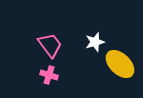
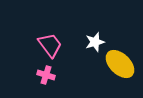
pink cross: moved 3 px left
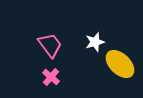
pink cross: moved 5 px right, 2 px down; rotated 24 degrees clockwise
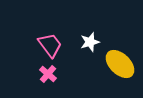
white star: moved 5 px left
pink cross: moved 3 px left, 3 px up
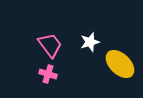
pink cross: rotated 24 degrees counterclockwise
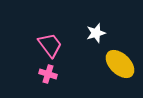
white star: moved 6 px right, 9 px up
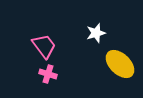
pink trapezoid: moved 6 px left, 1 px down
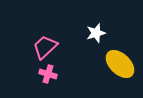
pink trapezoid: moved 1 px right, 1 px down; rotated 96 degrees counterclockwise
